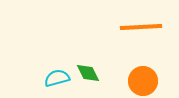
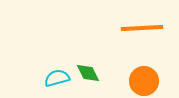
orange line: moved 1 px right, 1 px down
orange circle: moved 1 px right
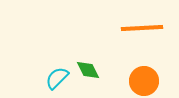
green diamond: moved 3 px up
cyan semicircle: rotated 30 degrees counterclockwise
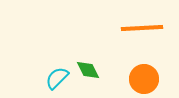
orange circle: moved 2 px up
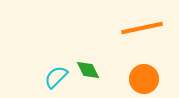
orange line: rotated 9 degrees counterclockwise
cyan semicircle: moved 1 px left, 1 px up
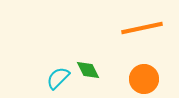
cyan semicircle: moved 2 px right, 1 px down
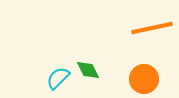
orange line: moved 10 px right
